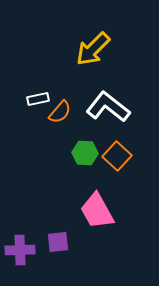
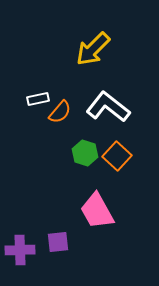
green hexagon: rotated 15 degrees clockwise
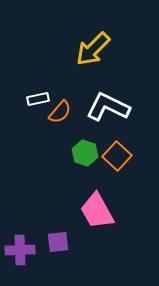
white L-shape: rotated 12 degrees counterclockwise
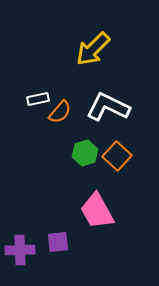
green hexagon: rotated 25 degrees clockwise
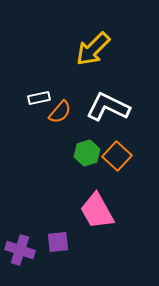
white rectangle: moved 1 px right, 1 px up
green hexagon: moved 2 px right
purple cross: rotated 20 degrees clockwise
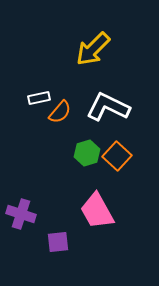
purple cross: moved 1 px right, 36 px up
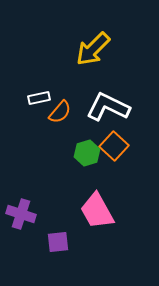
orange square: moved 3 px left, 10 px up
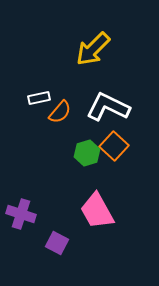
purple square: moved 1 px left, 1 px down; rotated 35 degrees clockwise
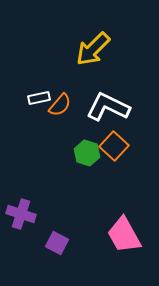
orange semicircle: moved 7 px up
green hexagon: rotated 25 degrees counterclockwise
pink trapezoid: moved 27 px right, 24 px down
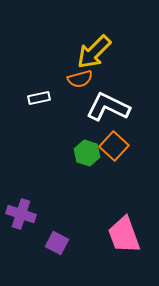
yellow arrow: moved 1 px right, 3 px down
orange semicircle: moved 20 px right, 26 px up; rotated 35 degrees clockwise
pink trapezoid: rotated 9 degrees clockwise
